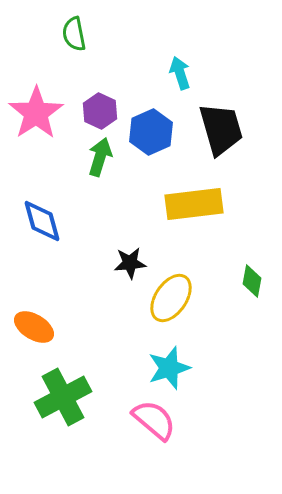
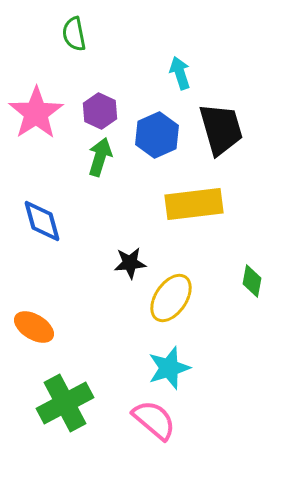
blue hexagon: moved 6 px right, 3 px down
green cross: moved 2 px right, 6 px down
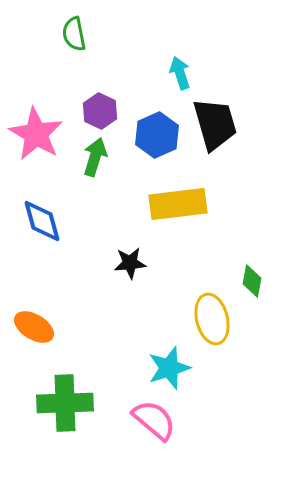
pink star: moved 21 px down; rotated 8 degrees counterclockwise
black trapezoid: moved 6 px left, 5 px up
green arrow: moved 5 px left
yellow rectangle: moved 16 px left
yellow ellipse: moved 41 px right, 21 px down; rotated 48 degrees counterclockwise
green cross: rotated 26 degrees clockwise
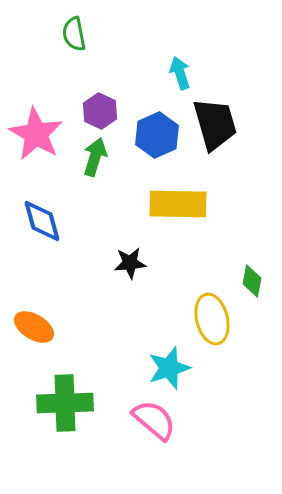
yellow rectangle: rotated 8 degrees clockwise
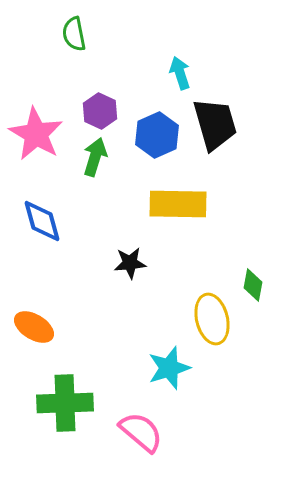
green diamond: moved 1 px right, 4 px down
pink semicircle: moved 13 px left, 12 px down
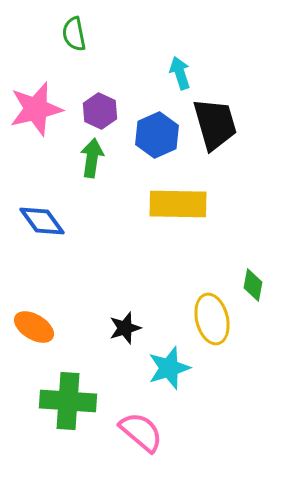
pink star: moved 25 px up; rotated 28 degrees clockwise
green arrow: moved 3 px left, 1 px down; rotated 9 degrees counterclockwise
blue diamond: rotated 21 degrees counterclockwise
black star: moved 5 px left, 65 px down; rotated 12 degrees counterclockwise
green cross: moved 3 px right, 2 px up; rotated 6 degrees clockwise
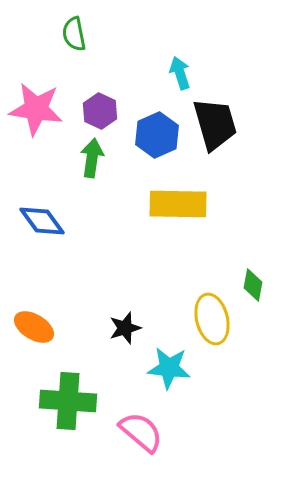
pink star: rotated 22 degrees clockwise
cyan star: rotated 24 degrees clockwise
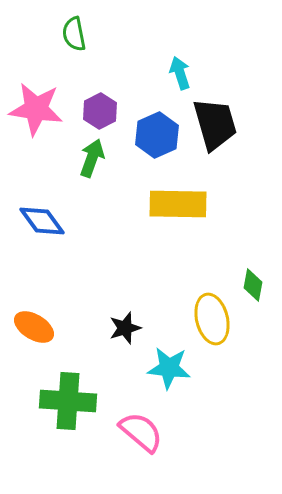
purple hexagon: rotated 8 degrees clockwise
green arrow: rotated 12 degrees clockwise
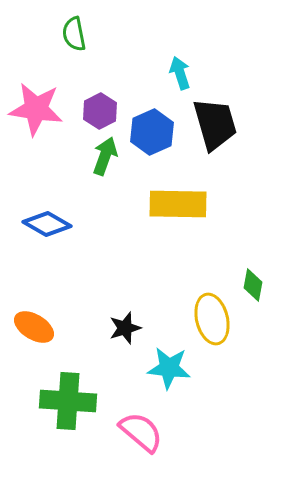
blue hexagon: moved 5 px left, 3 px up
green arrow: moved 13 px right, 2 px up
blue diamond: moved 5 px right, 3 px down; rotated 24 degrees counterclockwise
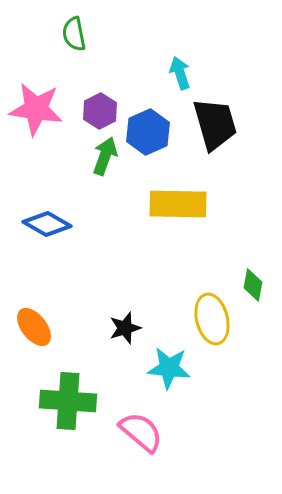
blue hexagon: moved 4 px left
orange ellipse: rotated 21 degrees clockwise
